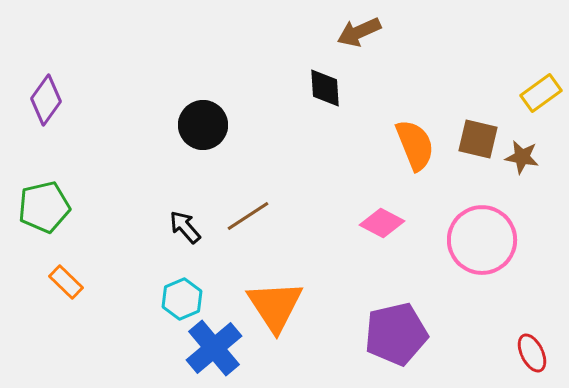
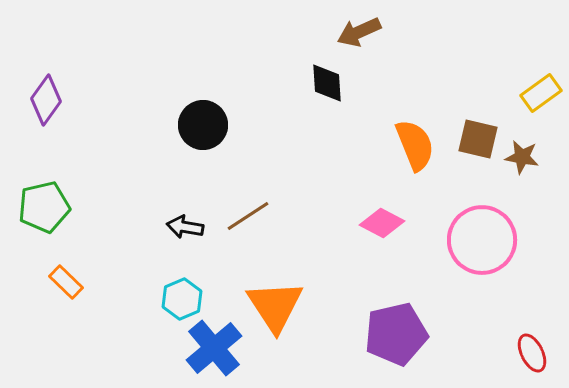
black diamond: moved 2 px right, 5 px up
black arrow: rotated 39 degrees counterclockwise
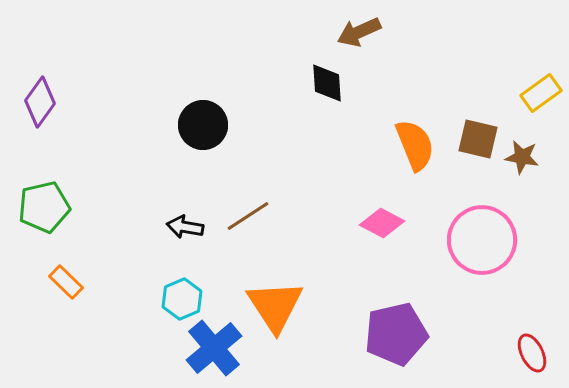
purple diamond: moved 6 px left, 2 px down
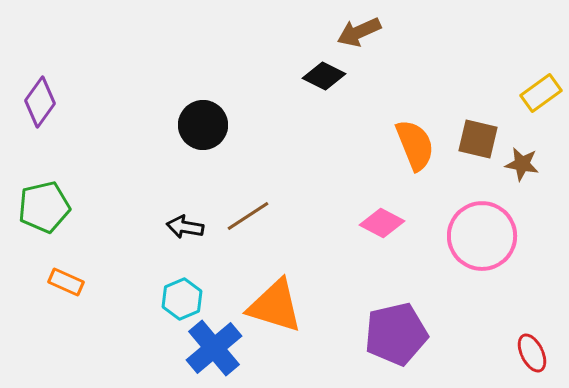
black diamond: moved 3 px left, 7 px up; rotated 60 degrees counterclockwise
brown star: moved 7 px down
pink circle: moved 4 px up
orange rectangle: rotated 20 degrees counterclockwise
orange triangle: rotated 40 degrees counterclockwise
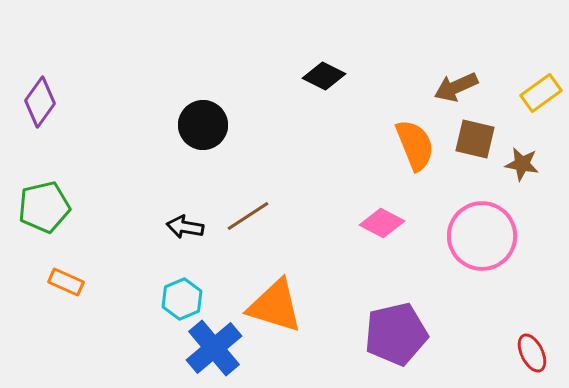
brown arrow: moved 97 px right, 55 px down
brown square: moved 3 px left
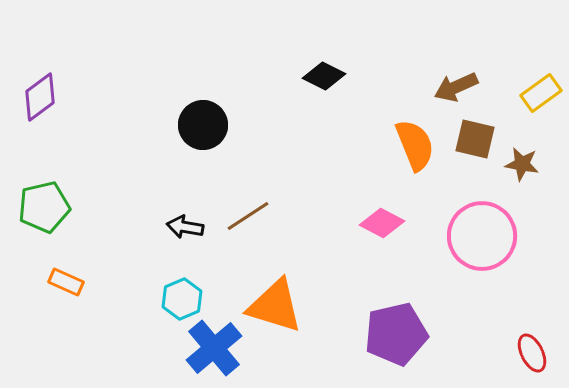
purple diamond: moved 5 px up; rotated 18 degrees clockwise
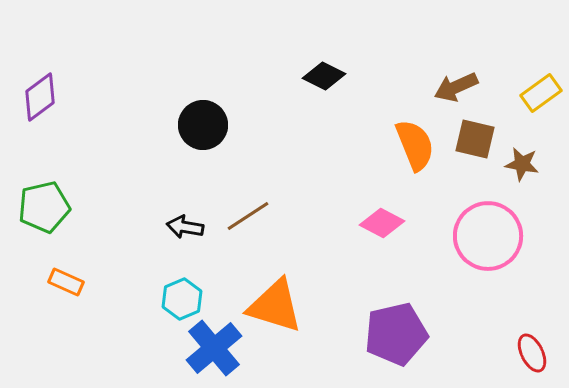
pink circle: moved 6 px right
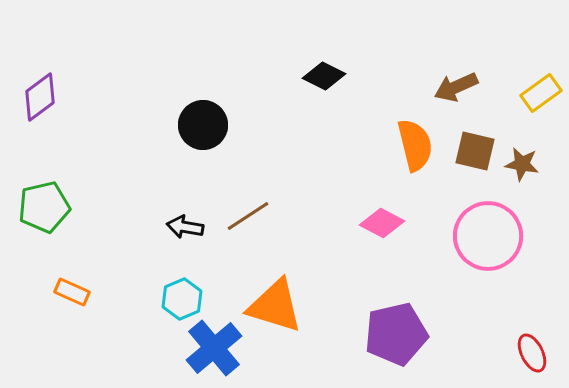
brown square: moved 12 px down
orange semicircle: rotated 8 degrees clockwise
orange rectangle: moved 6 px right, 10 px down
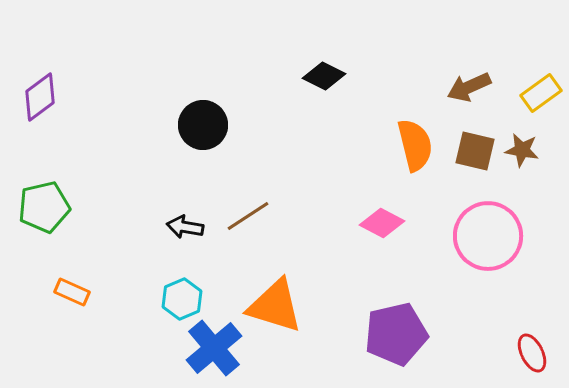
brown arrow: moved 13 px right
brown star: moved 14 px up
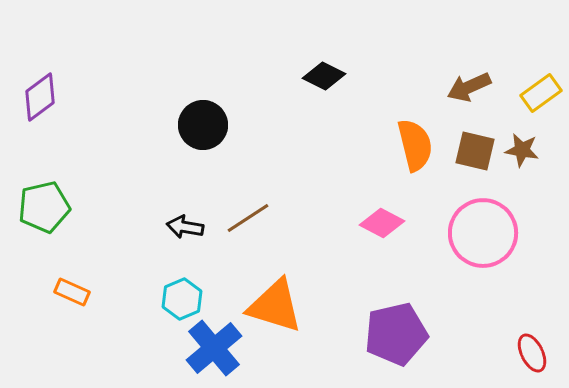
brown line: moved 2 px down
pink circle: moved 5 px left, 3 px up
